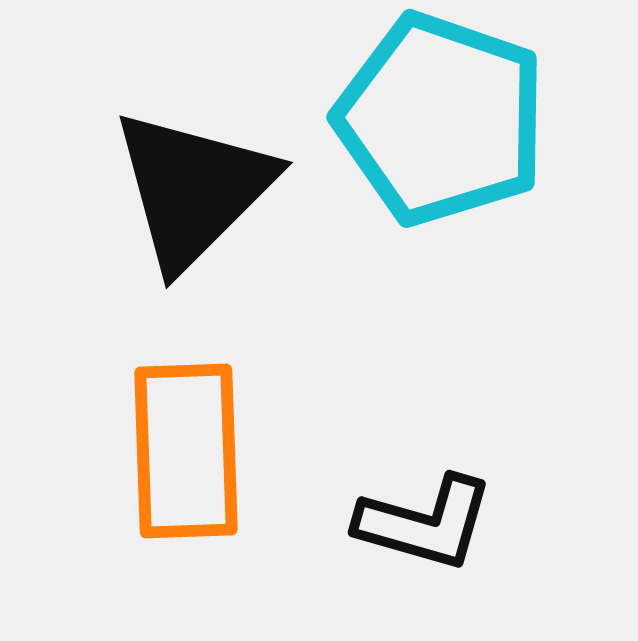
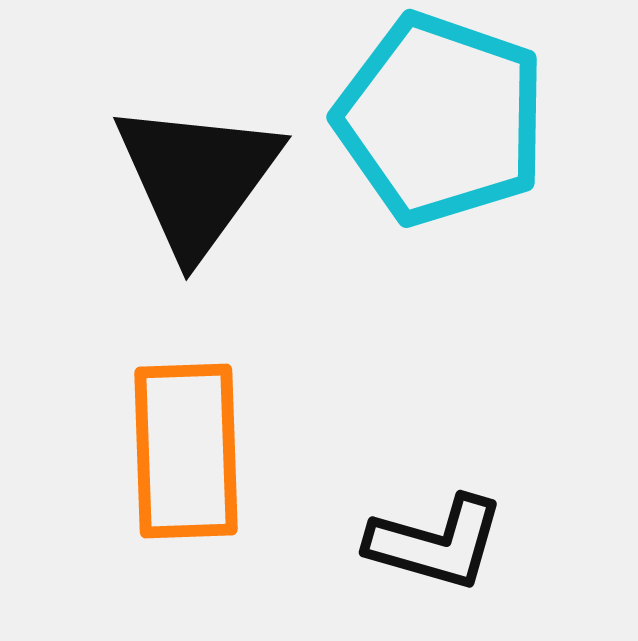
black triangle: moved 4 px right, 11 px up; rotated 9 degrees counterclockwise
black L-shape: moved 11 px right, 20 px down
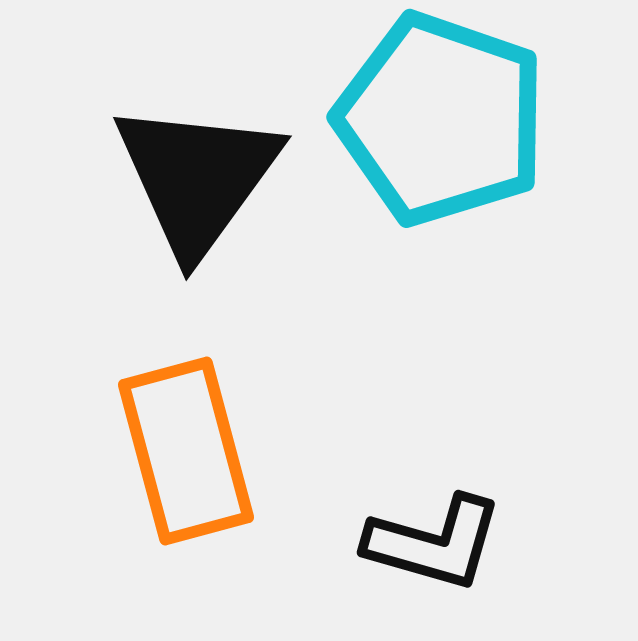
orange rectangle: rotated 13 degrees counterclockwise
black L-shape: moved 2 px left
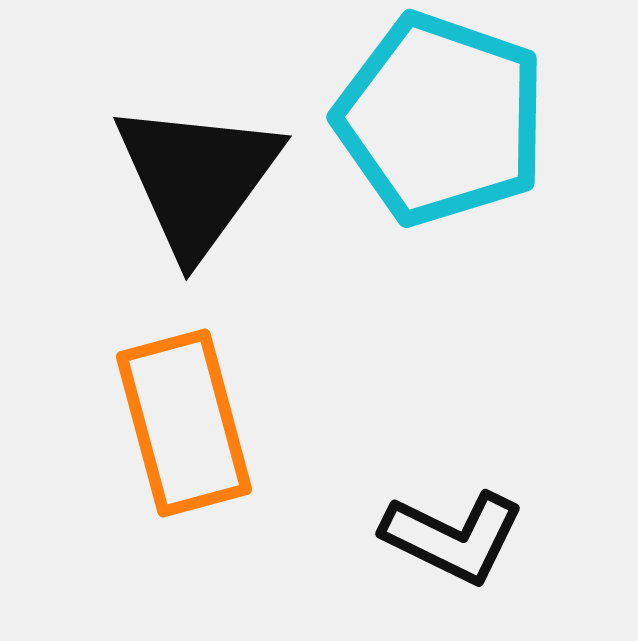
orange rectangle: moved 2 px left, 28 px up
black L-shape: moved 19 px right, 6 px up; rotated 10 degrees clockwise
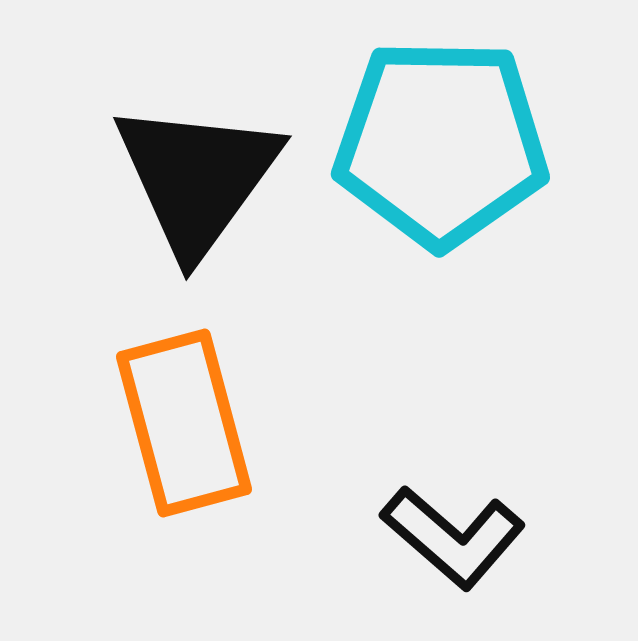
cyan pentagon: moved 24 px down; rotated 18 degrees counterclockwise
black L-shape: rotated 15 degrees clockwise
